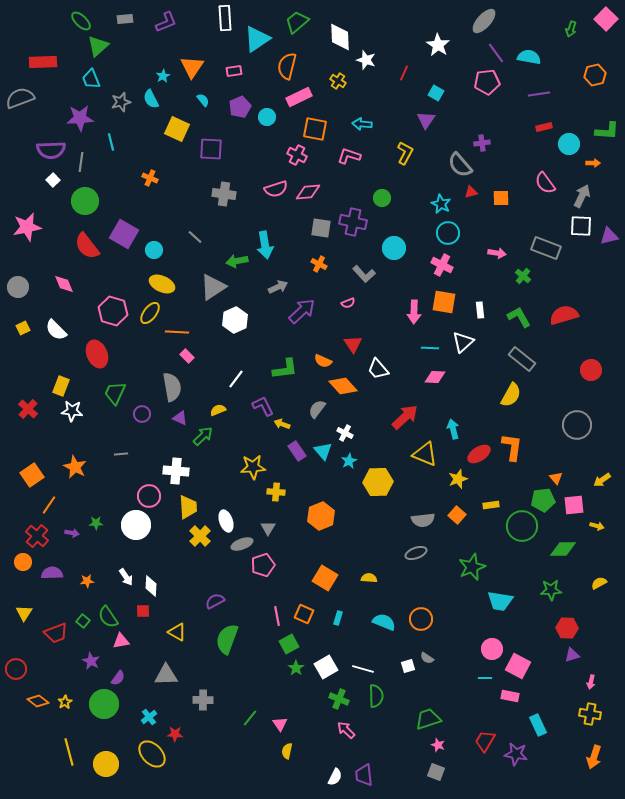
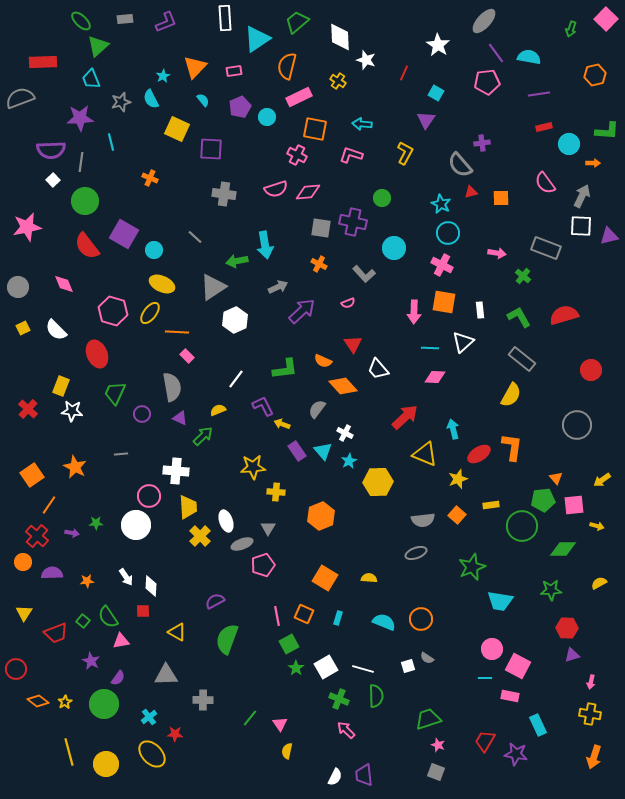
orange triangle at (192, 67): moved 3 px right; rotated 10 degrees clockwise
pink L-shape at (349, 156): moved 2 px right, 1 px up
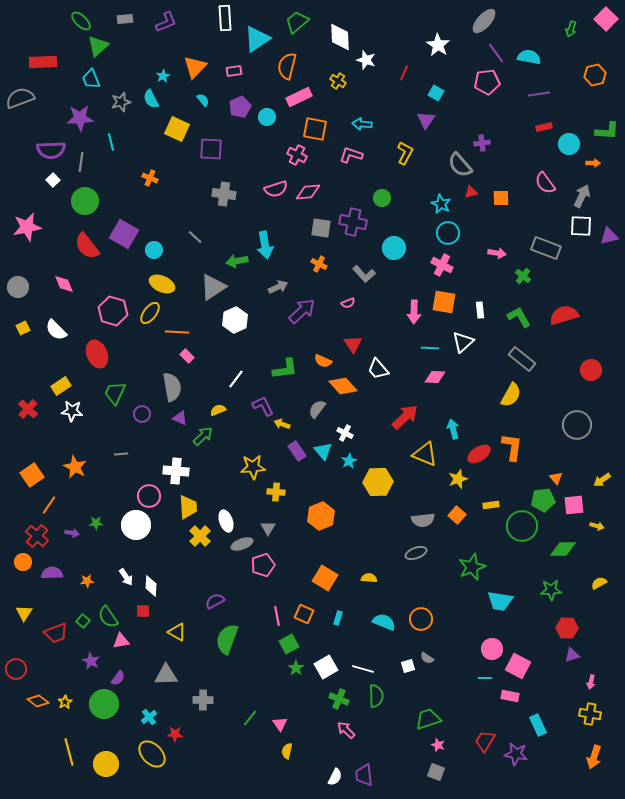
yellow rectangle at (61, 386): rotated 36 degrees clockwise
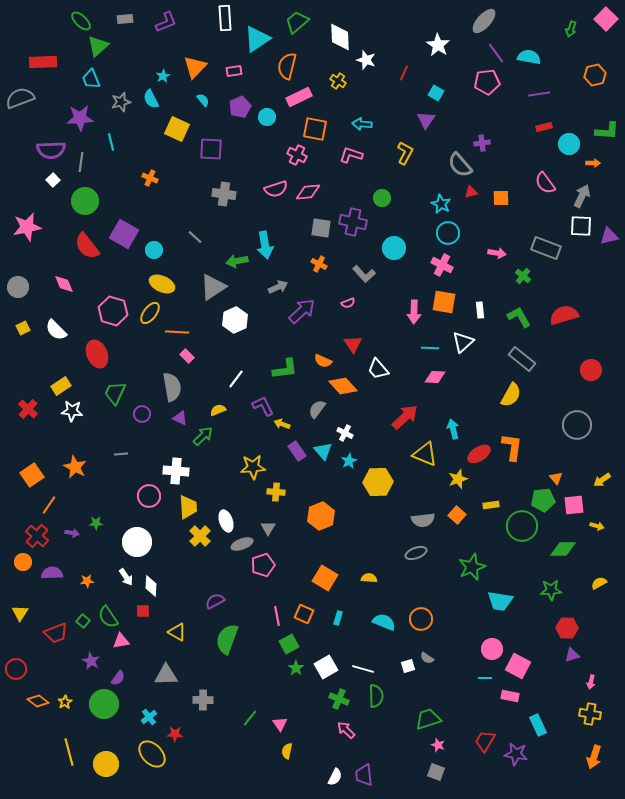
white circle at (136, 525): moved 1 px right, 17 px down
yellow triangle at (24, 613): moved 4 px left
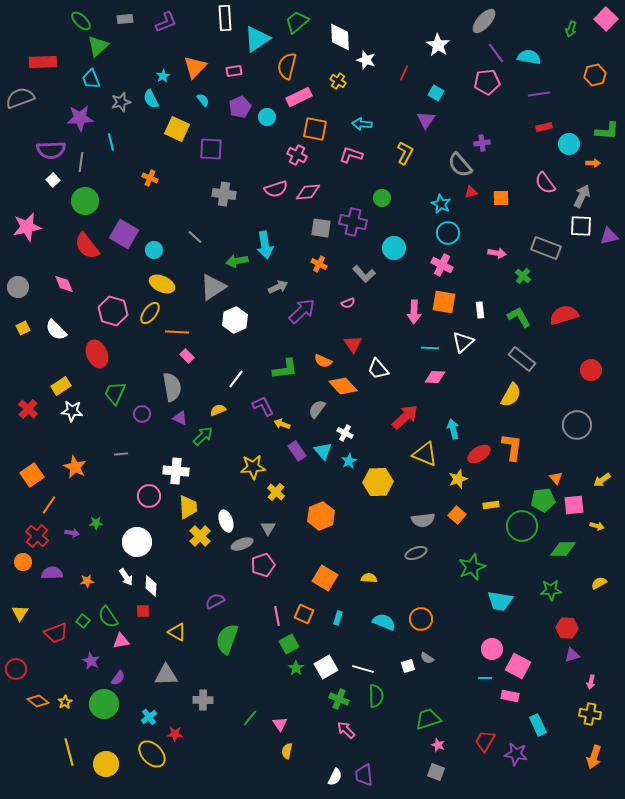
yellow cross at (276, 492): rotated 36 degrees clockwise
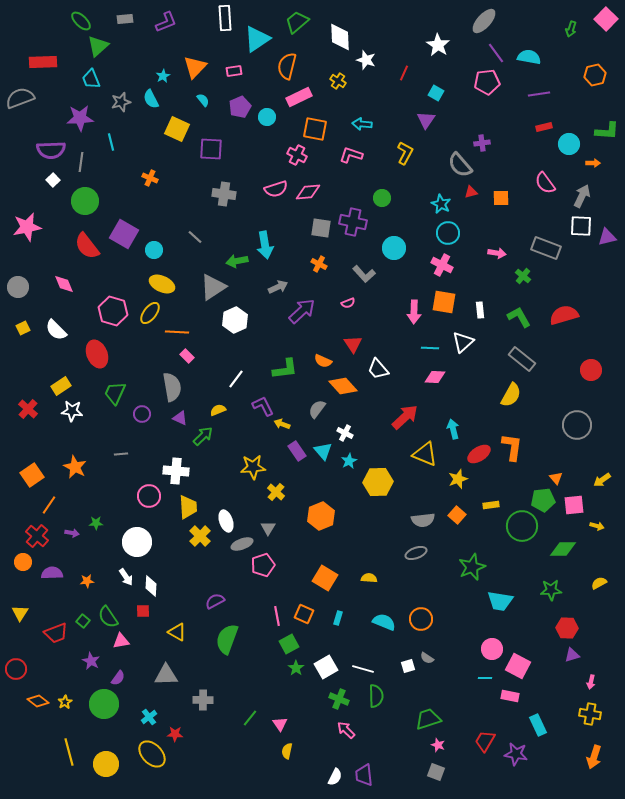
purple triangle at (609, 236): moved 2 px left, 1 px down
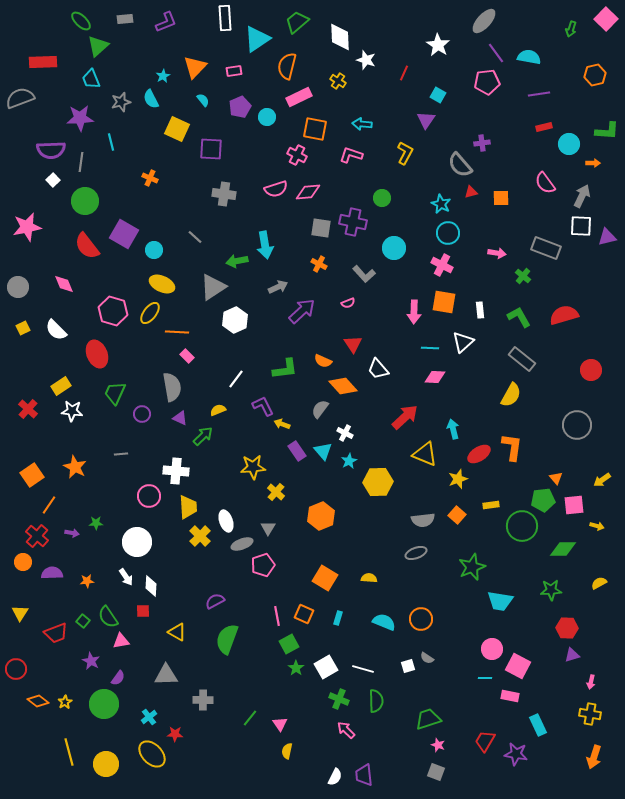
cyan square at (436, 93): moved 2 px right, 2 px down
gray semicircle at (317, 409): moved 3 px right
green semicircle at (376, 696): moved 5 px down
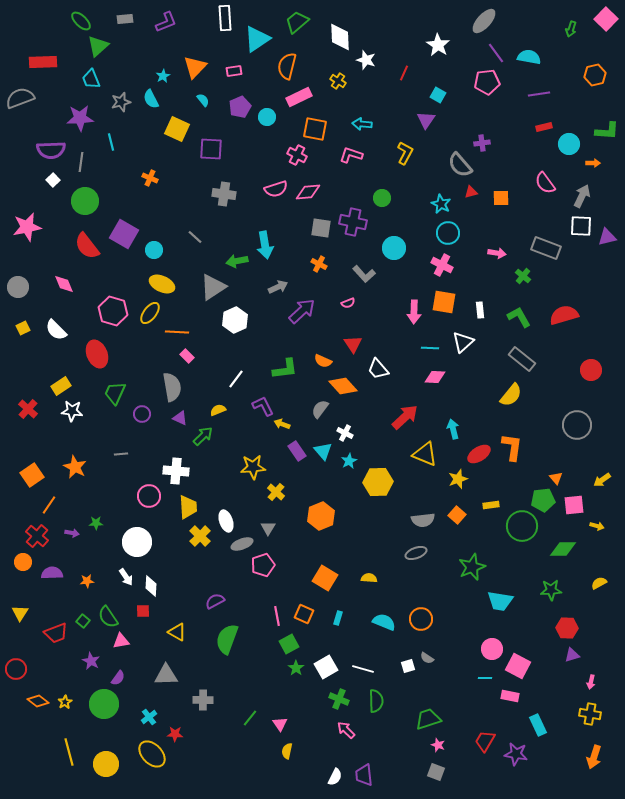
yellow semicircle at (511, 395): rotated 10 degrees clockwise
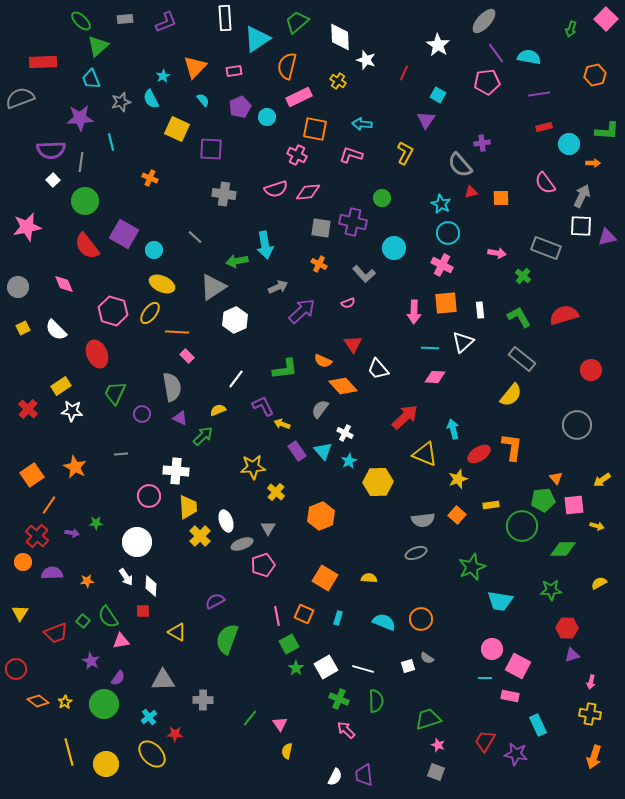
orange square at (444, 302): moved 2 px right, 1 px down; rotated 15 degrees counterclockwise
gray triangle at (166, 675): moved 3 px left, 5 px down
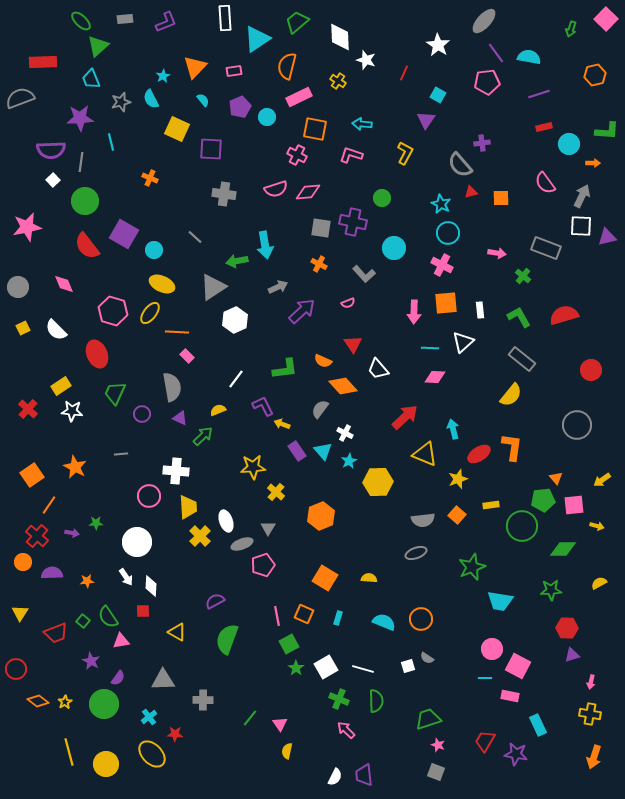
purple line at (539, 94): rotated 10 degrees counterclockwise
